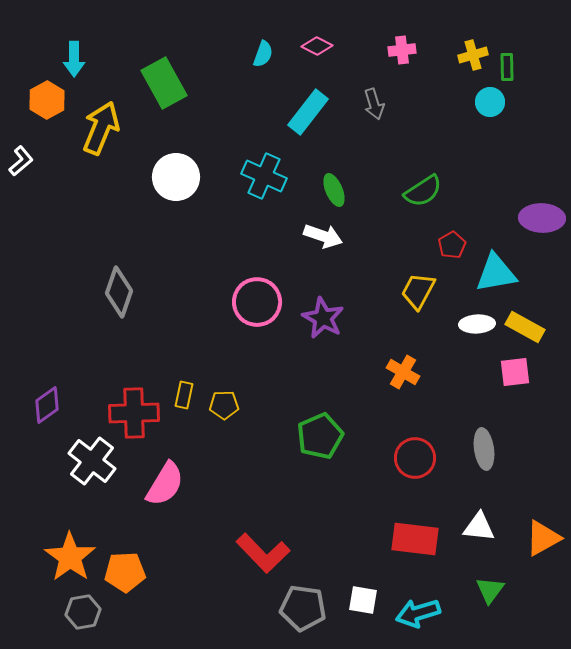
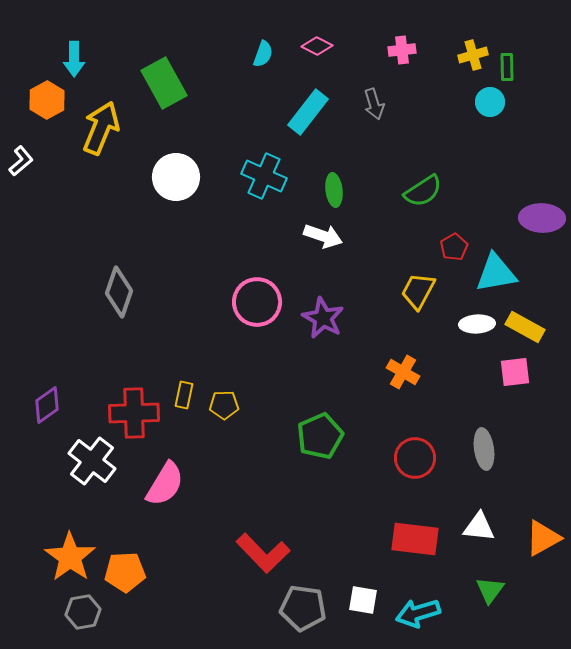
green ellipse at (334, 190): rotated 16 degrees clockwise
red pentagon at (452, 245): moved 2 px right, 2 px down
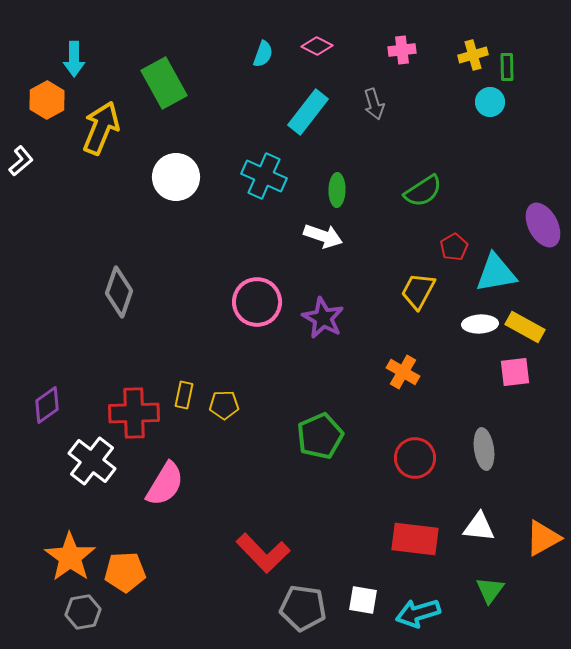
green ellipse at (334, 190): moved 3 px right; rotated 8 degrees clockwise
purple ellipse at (542, 218): moved 1 px right, 7 px down; rotated 60 degrees clockwise
white ellipse at (477, 324): moved 3 px right
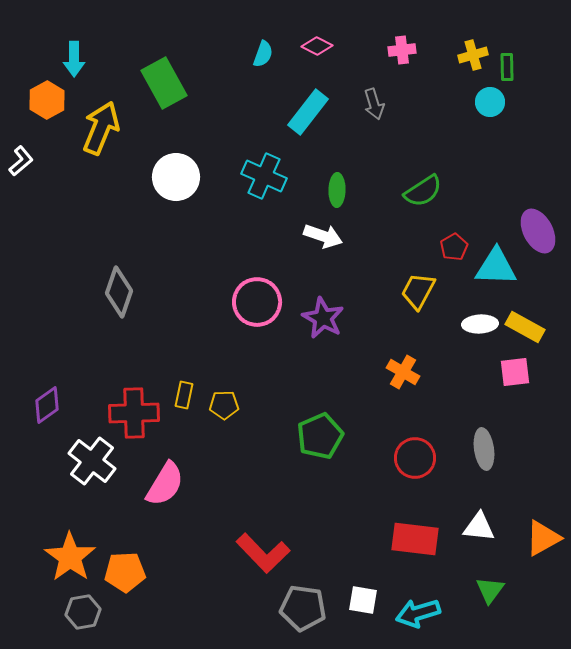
purple ellipse at (543, 225): moved 5 px left, 6 px down
cyan triangle at (496, 273): moved 6 px up; rotated 12 degrees clockwise
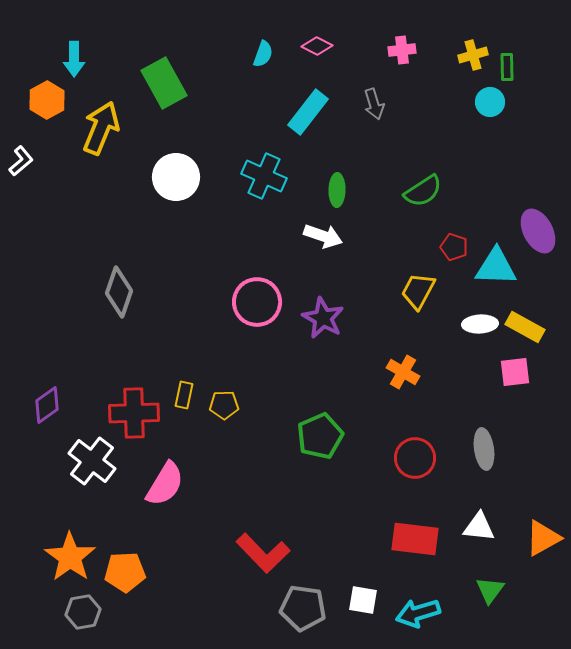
red pentagon at (454, 247): rotated 24 degrees counterclockwise
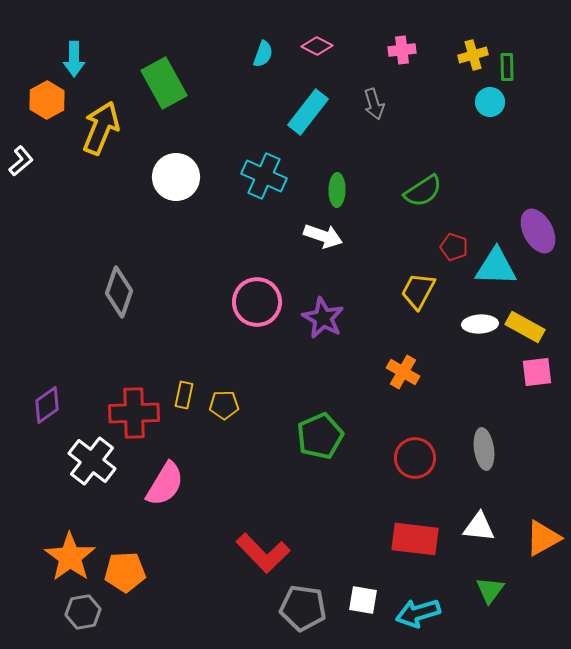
pink square at (515, 372): moved 22 px right
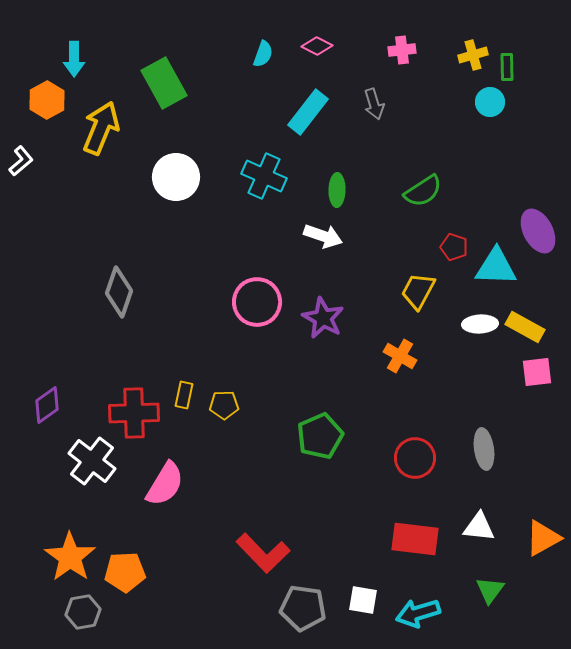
orange cross at (403, 372): moved 3 px left, 16 px up
